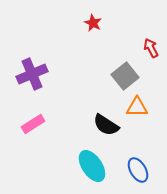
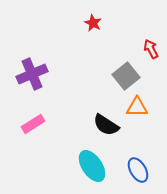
red arrow: moved 1 px down
gray square: moved 1 px right
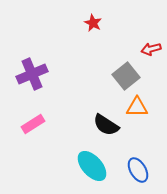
red arrow: rotated 78 degrees counterclockwise
cyan ellipse: rotated 8 degrees counterclockwise
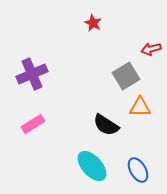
gray square: rotated 8 degrees clockwise
orange triangle: moved 3 px right
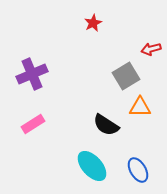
red star: rotated 18 degrees clockwise
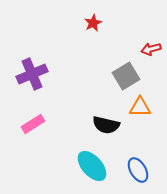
black semicircle: rotated 20 degrees counterclockwise
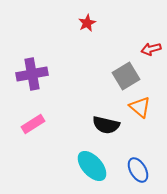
red star: moved 6 px left
purple cross: rotated 12 degrees clockwise
orange triangle: rotated 40 degrees clockwise
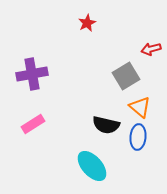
blue ellipse: moved 33 px up; rotated 35 degrees clockwise
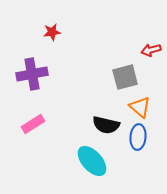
red star: moved 35 px left, 9 px down; rotated 18 degrees clockwise
red arrow: moved 1 px down
gray square: moved 1 px left, 1 px down; rotated 16 degrees clockwise
cyan ellipse: moved 5 px up
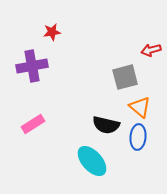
purple cross: moved 8 px up
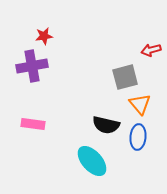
red star: moved 8 px left, 4 px down
orange triangle: moved 3 px up; rotated 10 degrees clockwise
pink rectangle: rotated 40 degrees clockwise
